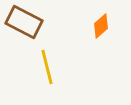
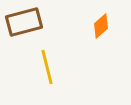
brown rectangle: rotated 42 degrees counterclockwise
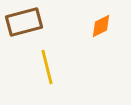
orange diamond: rotated 15 degrees clockwise
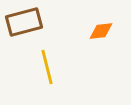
orange diamond: moved 5 px down; rotated 20 degrees clockwise
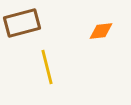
brown rectangle: moved 2 px left, 1 px down
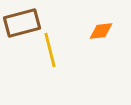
yellow line: moved 3 px right, 17 px up
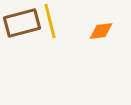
yellow line: moved 29 px up
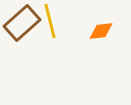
brown rectangle: rotated 27 degrees counterclockwise
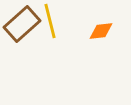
brown rectangle: moved 1 px down
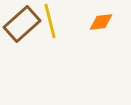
orange diamond: moved 9 px up
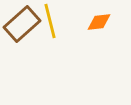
orange diamond: moved 2 px left
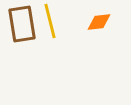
brown rectangle: rotated 57 degrees counterclockwise
